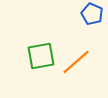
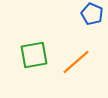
green square: moved 7 px left, 1 px up
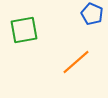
green square: moved 10 px left, 25 px up
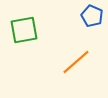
blue pentagon: moved 2 px down
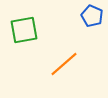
orange line: moved 12 px left, 2 px down
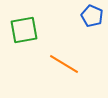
orange line: rotated 72 degrees clockwise
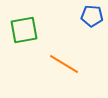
blue pentagon: rotated 20 degrees counterclockwise
